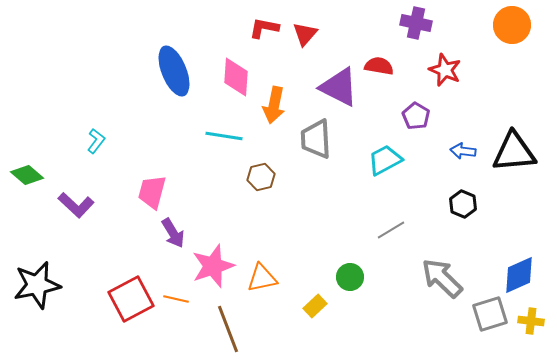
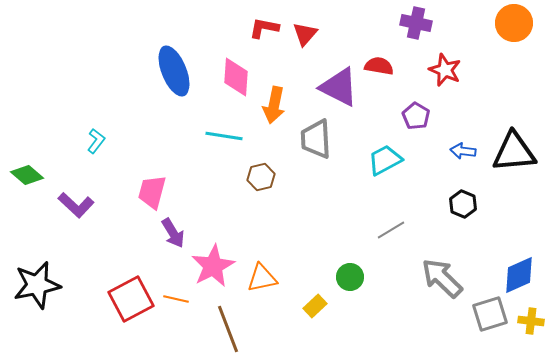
orange circle: moved 2 px right, 2 px up
pink star: rotated 9 degrees counterclockwise
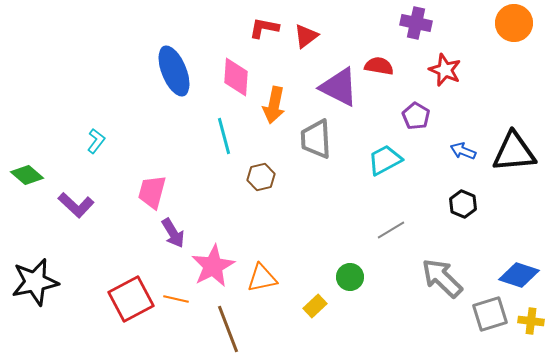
red triangle: moved 1 px right, 2 px down; rotated 12 degrees clockwise
cyan line: rotated 66 degrees clockwise
blue arrow: rotated 15 degrees clockwise
blue diamond: rotated 42 degrees clockwise
black star: moved 2 px left, 3 px up
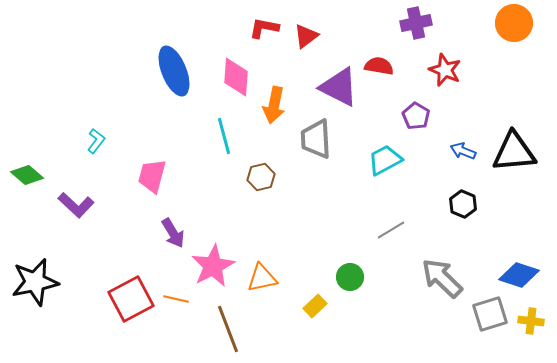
purple cross: rotated 24 degrees counterclockwise
pink trapezoid: moved 16 px up
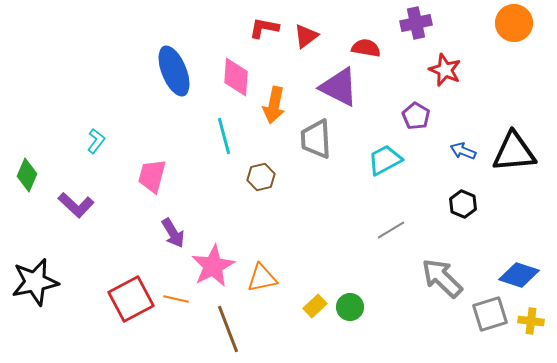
red semicircle: moved 13 px left, 18 px up
green diamond: rotated 72 degrees clockwise
green circle: moved 30 px down
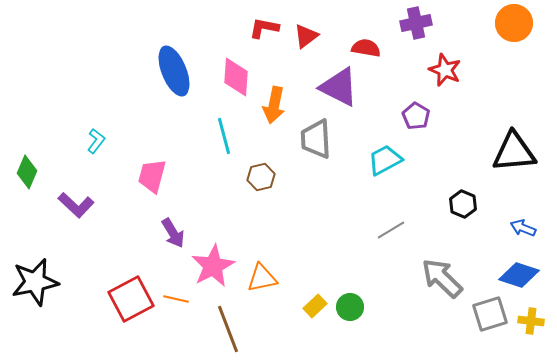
blue arrow: moved 60 px right, 77 px down
green diamond: moved 3 px up
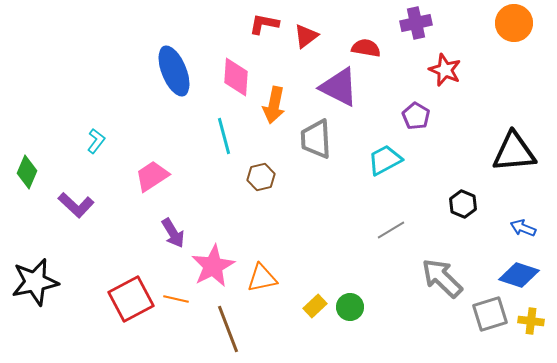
red L-shape: moved 4 px up
pink trapezoid: rotated 42 degrees clockwise
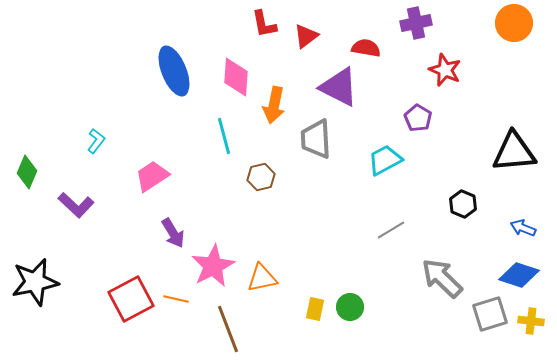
red L-shape: rotated 112 degrees counterclockwise
purple pentagon: moved 2 px right, 2 px down
yellow rectangle: moved 3 px down; rotated 35 degrees counterclockwise
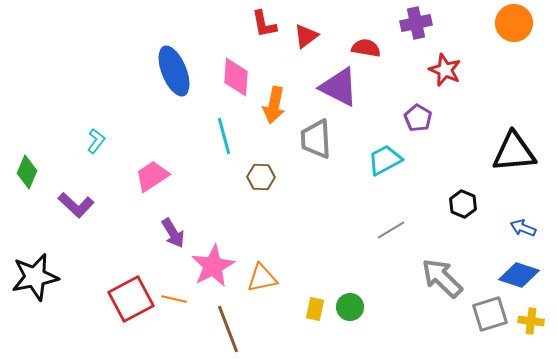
brown hexagon: rotated 16 degrees clockwise
black star: moved 5 px up
orange line: moved 2 px left
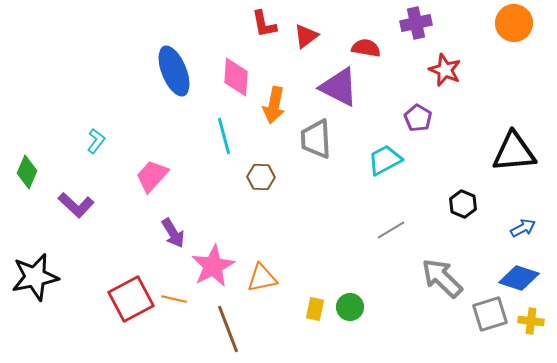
pink trapezoid: rotated 15 degrees counterclockwise
blue arrow: rotated 130 degrees clockwise
blue diamond: moved 3 px down
